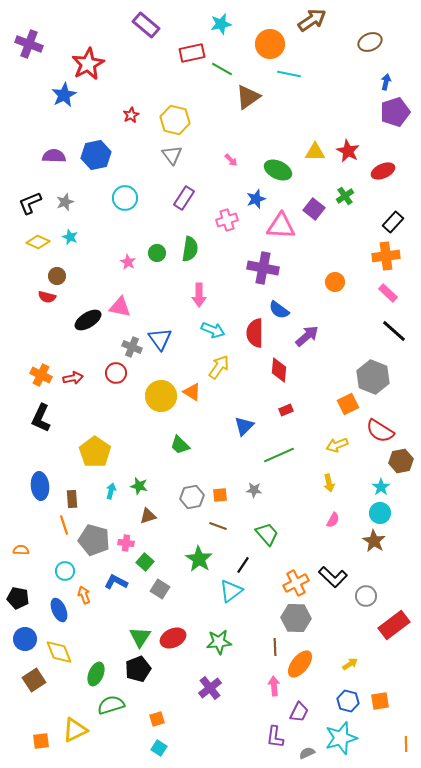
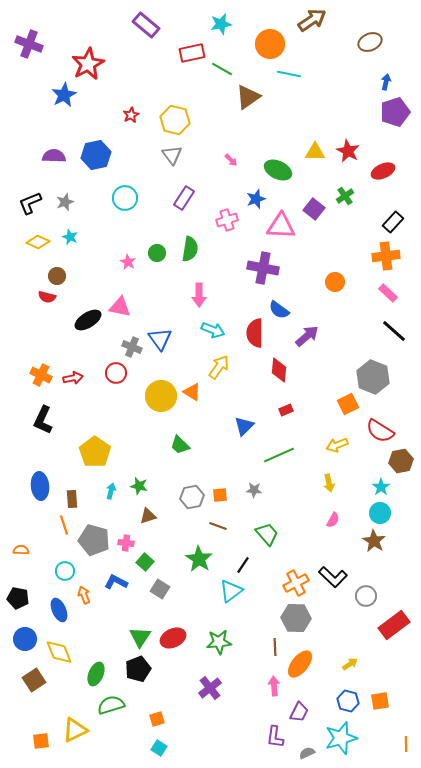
black L-shape at (41, 418): moved 2 px right, 2 px down
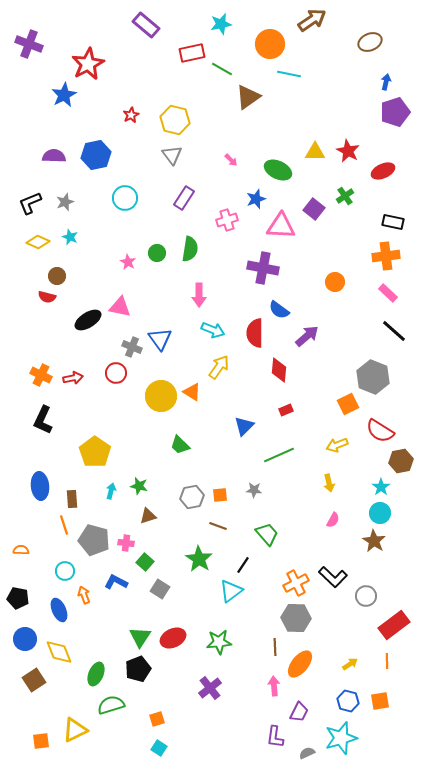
black rectangle at (393, 222): rotated 60 degrees clockwise
orange line at (406, 744): moved 19 px left, 83 px up
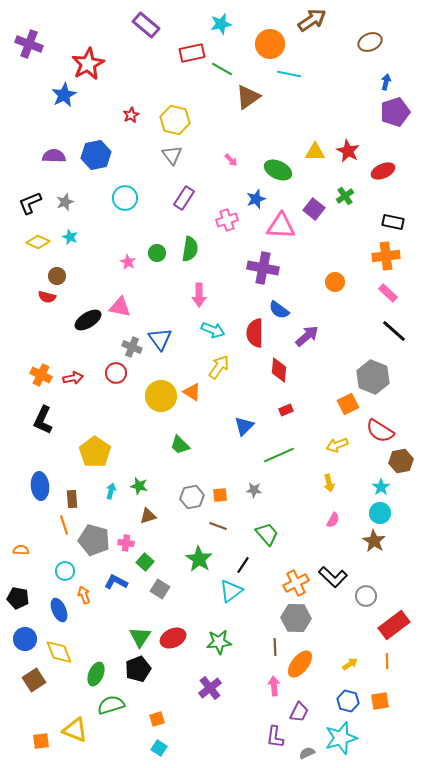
yellow triangle at (75, 730): rotated 48 degrees clockwise
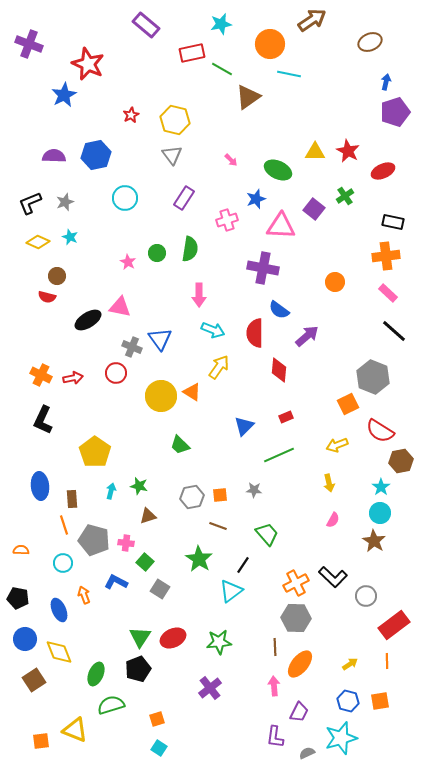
red star at (88, 64): rotated 20 degrees counterclockwise
red rectangle at (286, 410): moved 7 px down
cyan circle at (65, 571): moved 2 px left, 8 px up
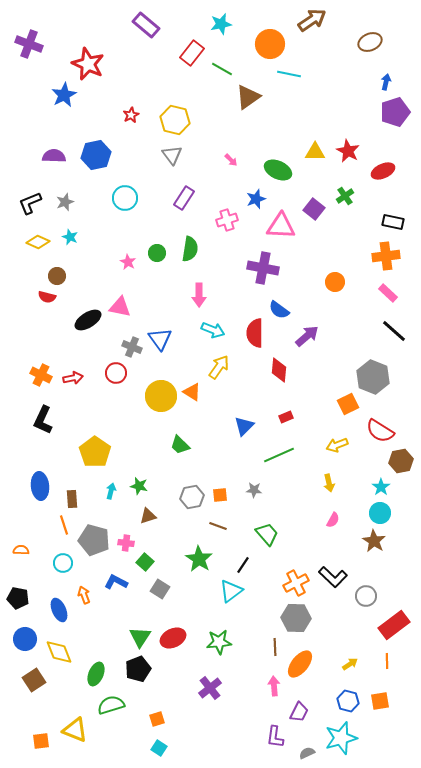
red rectangle at (192, 53): rotated 40 degrees counterclockwise
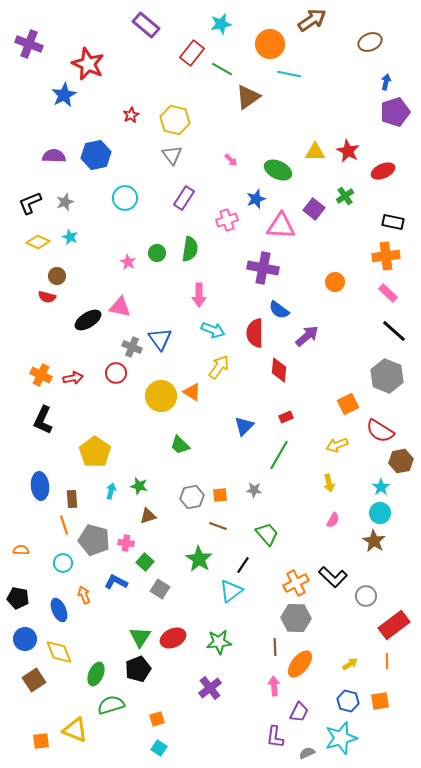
gray hexagon at (373, 377): moved 14 px right, 1 px up
green line at (279, 455): rotated 36 degrees counterclockwise
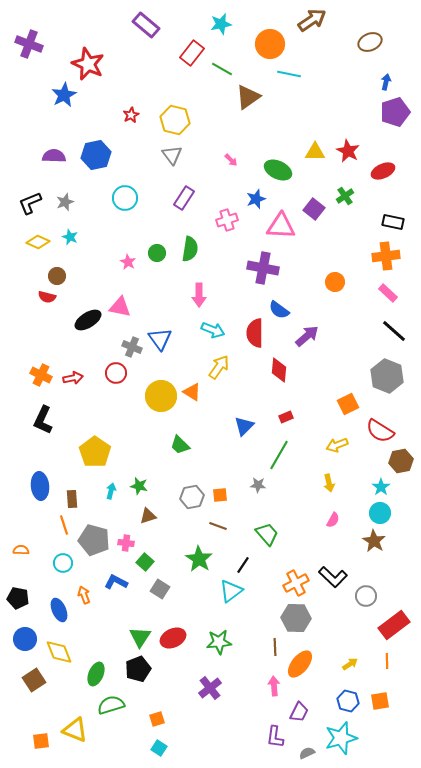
gray star at (254, 490): moved 4 px right, 5 px up
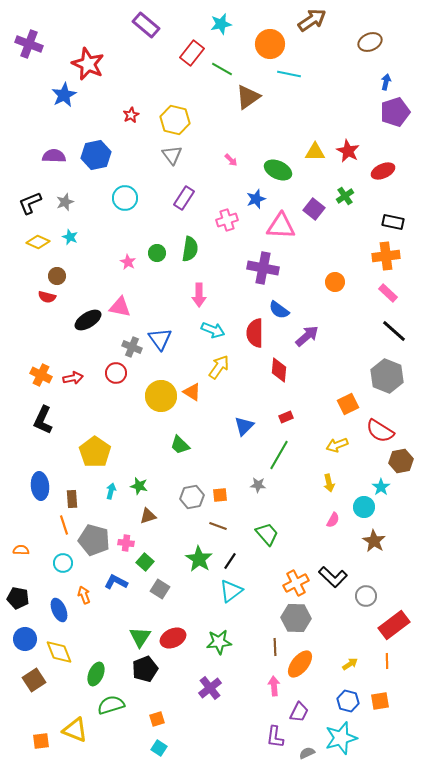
cyan circle at (380, 513): moved 16 px left, 6 px up
black line at (243, 565): moved 13 px left, 4 px up
black pentagon at (138, 669): moved 7 px right
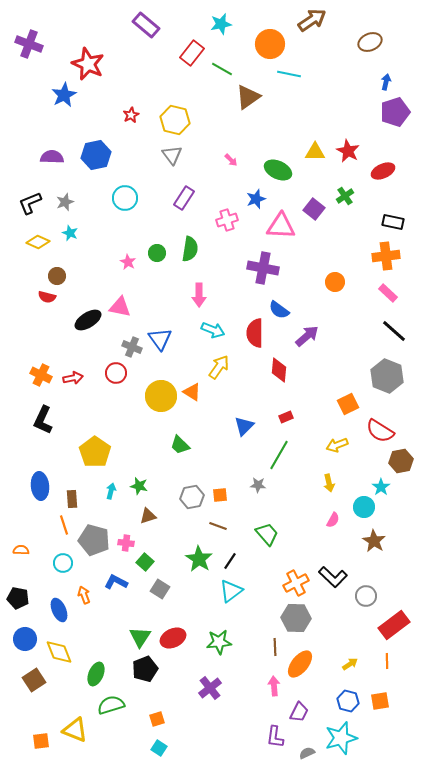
purple semicircle at (54, 156): moved 2 px left, 1 px down
cyan star at (70, 237): moved 4 px up
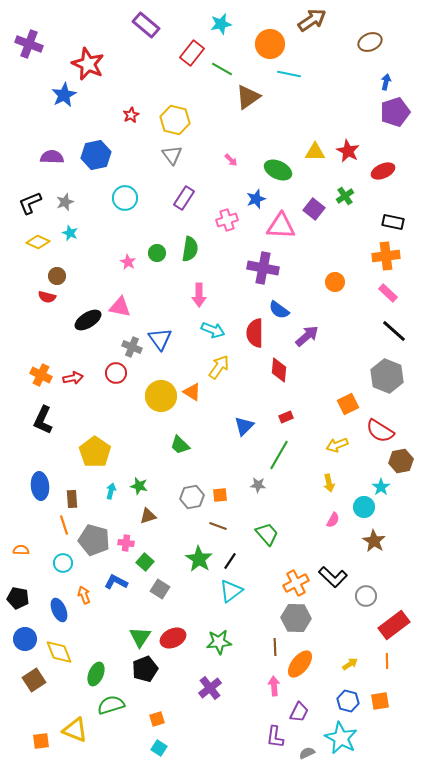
cyan star at (341, 738): rotated 28 degrees counterclockwise
